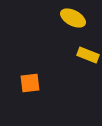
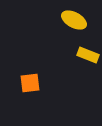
yellow ellipse: moved 1 px right, 2 px down
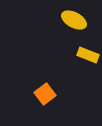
orange square: moved 15 px right, 11 px down; rotated 30 degrees counterclockwise
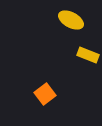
yellow ellipse: moved 3 px left
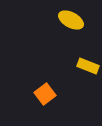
yellow rectangle: moved 11 px down
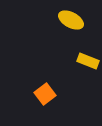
yellow rectangle: moved 5 px up
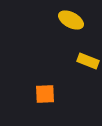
orange square: rotated 35 degrees clockwise
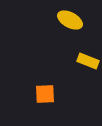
yellow ellipse: moved 1 px left
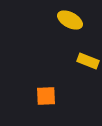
orange square: moved 1 px right, 2 px down
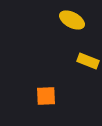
yellow ellipse: moved 2 px right
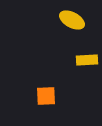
yellow rectangle: moved 1 px left, 1 px up; rotated 25 degrees counterclockwise
